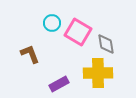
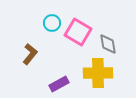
gray diamond: moved 2 px right
brown L-shape: rotated 60 degrees clockwise
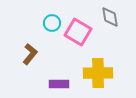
gray diamond: moved 2 px right, 27 px up
purple rectangle: rotated 30 degrees clockwise
